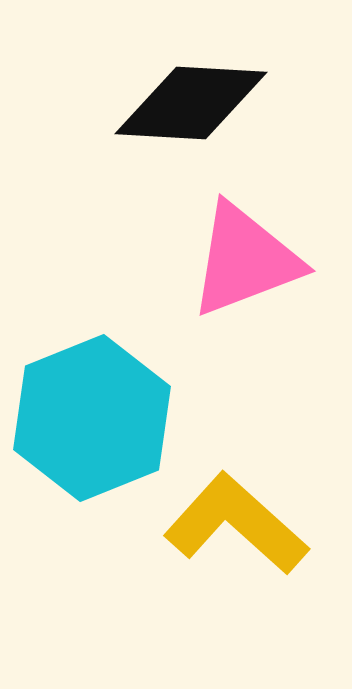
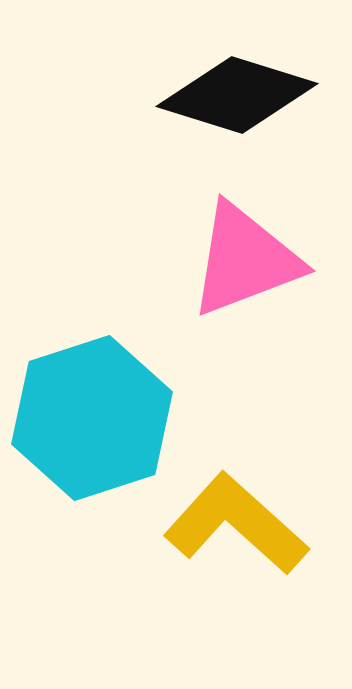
black diamond: moved 46 px right, 8 px up; rotated 14 degrees clockwise
cyan hexagon: rotated 4 degrees clockwise
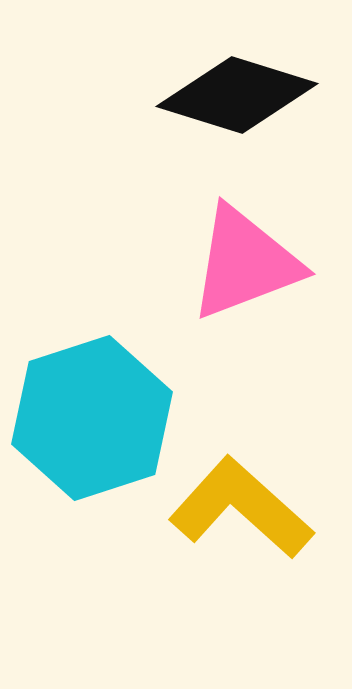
pink triangle: moved 3 px down
yellow L-shape: moved 5 px right, 16 px up
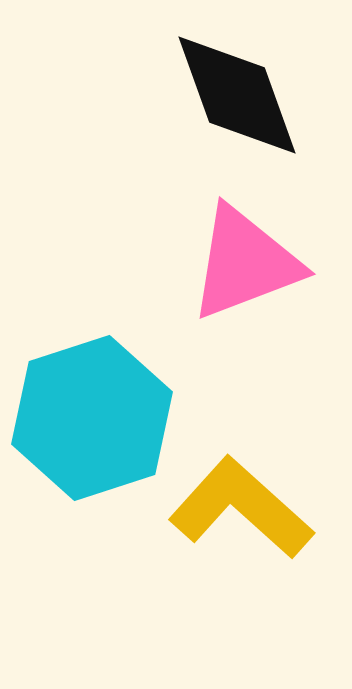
black diamond: rotated 53 degrees clockwise
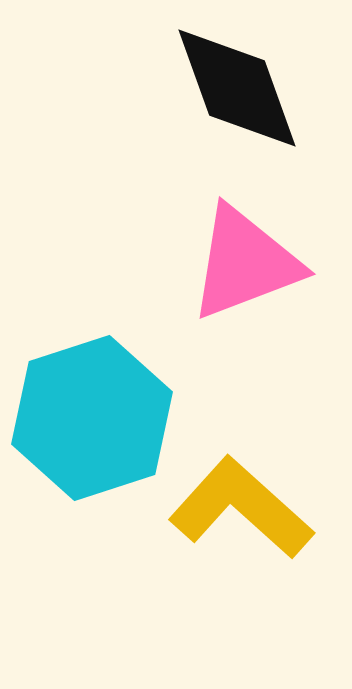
black diamond: moved 7 px up
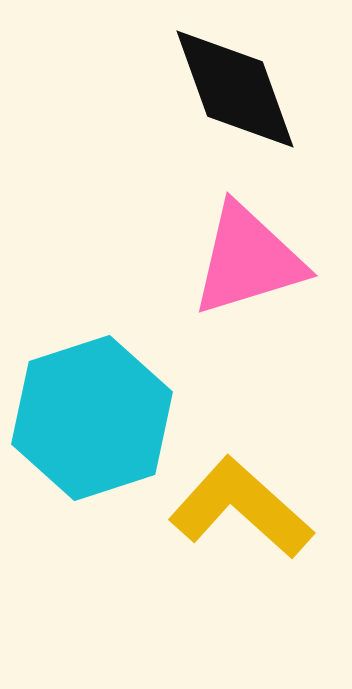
black diamond: moved 2 px left, 1 px down
pink triangle: moved 3 px right, 3 px up; rotated 4 degrees clockwise
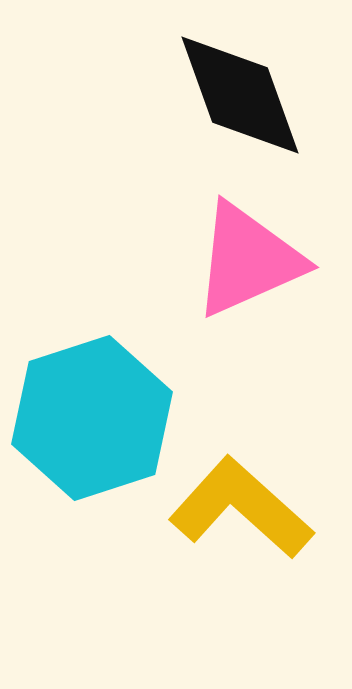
black diamond: moved 5 px right, 6 px down
pink triangle: rotated 7 degrees counterclockwise
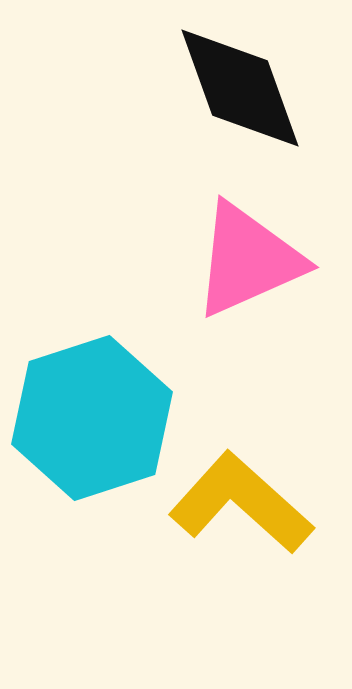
black diamond: moved 7 px up
yellow L-shape: moved 5 px up
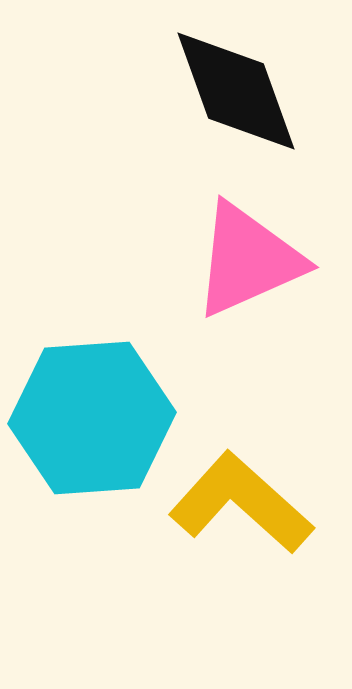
black diamond: moved 4 px left, 3 px down
cyan hexagon: rotated 14 degrees clockwise
